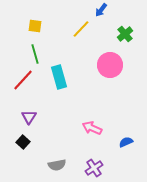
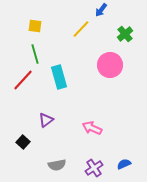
purple triangle: moved 17 px right, 3 px down; rotated 21 degrees clockwise
blue semicircle: moved 2 px left, 22 px down
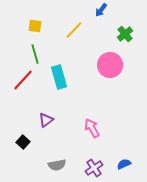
yellow line: moved 7 px left, 1 px down
pink arrow: rotated 36 degrees clockwise
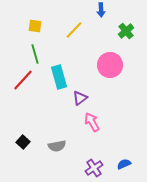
blue arrow: rotated 40 degrees counterclockwise
green cross: moved 1 px right, 3 px up
purple triangle: moved 34 px right, 22 px up
pink arrow: moved 6 px up
gray semicircle: moved 19 px up
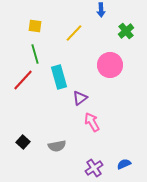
yellow line: moved 3 px down
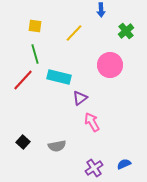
cyan rectangle: rotated 60 degrees counterclockwise
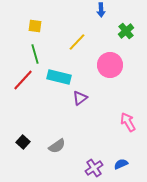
yellow line: moved 3 px right, 9 px down
pink arrow: moved 36 px right
gray semicircle: rotated 24 degrees counterclockwise
blue semicircle: moved 3 px left
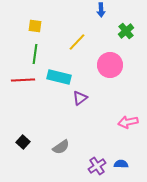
green line: rotated 24 degrees clockwise
red line: rotated 45 degrees clockwise
pink arrow: rotated 72 degrees counterclockwise
gray semicircle: moved 4 px right, 1 px down
blue semicircle: rotated 24 degrees clockwise
purple cross: moved 3 px right, 2 px up
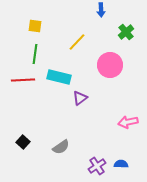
green cross: moved 1 px down
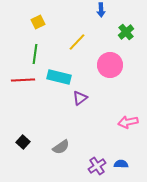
yellow square: moved 3 px right, 4 px up; rotated 32 degrees counterclockwise
